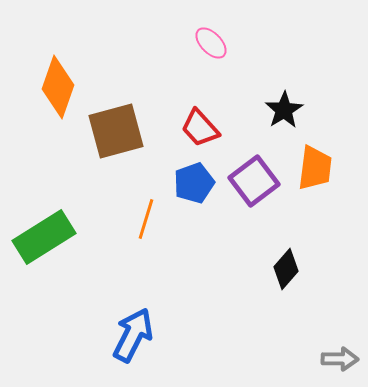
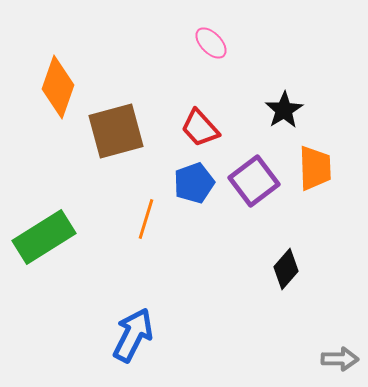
orange trapezoid: rotated 9 degrees counterclockwise
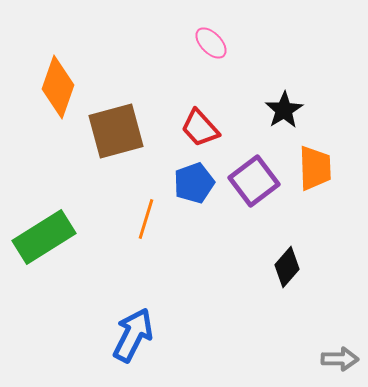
black diamond: moved 1 px right, 2 px up
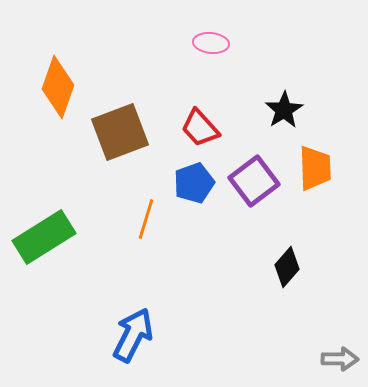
pink ellipse: rotated 40 degrees counterclockwise
brown square: moved 4 px right, 1 px down; rotated 6 degrees counterclockwise
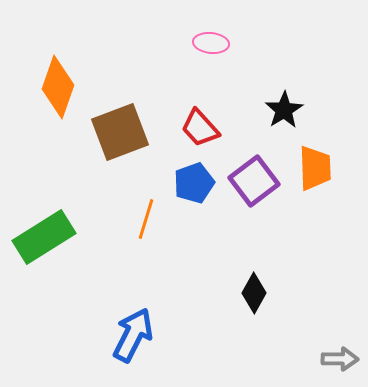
black diamond: moved 33 px left, 26 px down; rotated 12 degrees counterclockwise
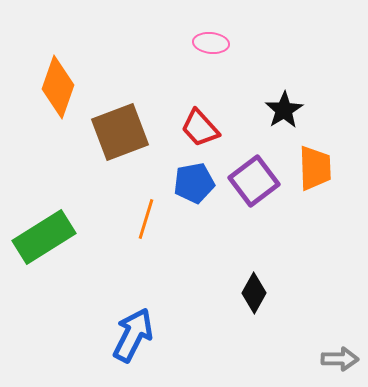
blue pentagon: rotated 9 degrees clockwise
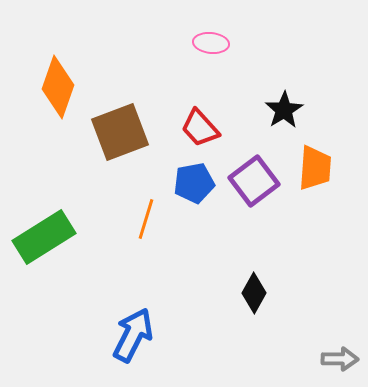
orange trapezoid: rotated 6 degrees clockwise
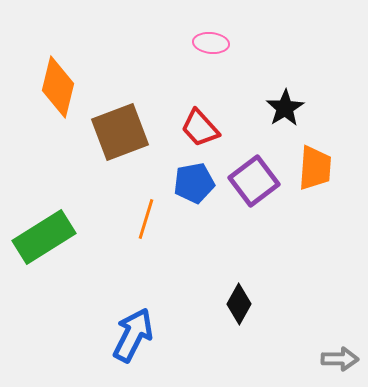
orange diamond: rotated 6 degrees counterclockwise
black star: moved 1 px right, 2 px up
black diamond: moved 15 px left, 11 px down
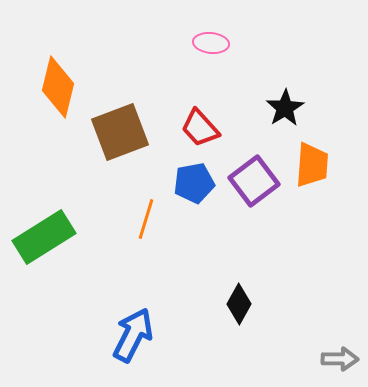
orange trapezoid: moved 3 px left, 3 px up
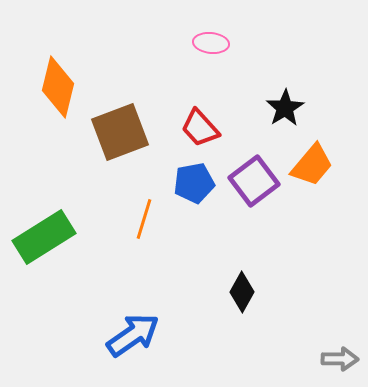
orange trapezoid: rotated 36 degrees clockwise
orange line: moved 2 px left
black diamond: moved 3 px right, 12 px up
blue arrow: rotated 28 degrees clockwise
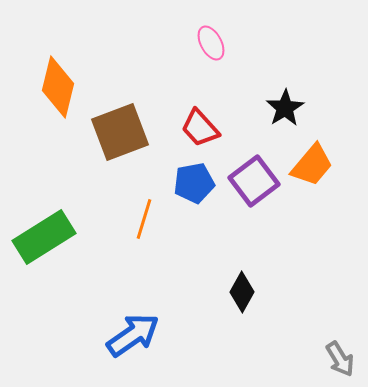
pink ellipse: rotated 56 degrees clockwise
gray arrow: rotated 57 degrees clockwise
